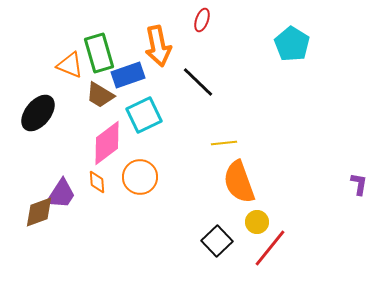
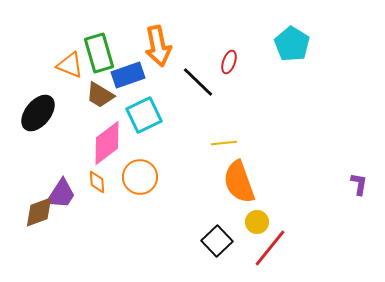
red ellipse: moved 27 px right, 42 px down
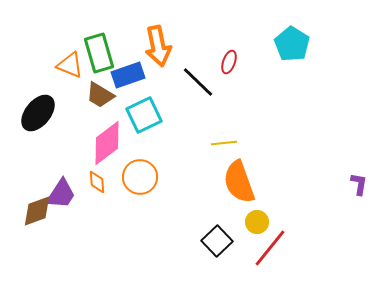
brown diamond: moved 2 px left, 1 px up
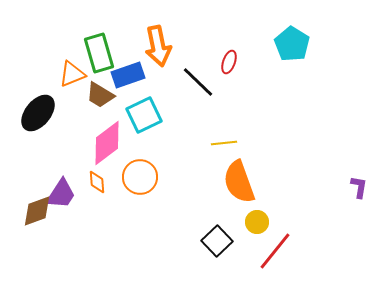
orange triangle: moved 2 px right, 9 px down; rotated 44 degrees counterclockwise
purple L-shape: moved 3 px down
red line: moved 5 px right, 3 px down
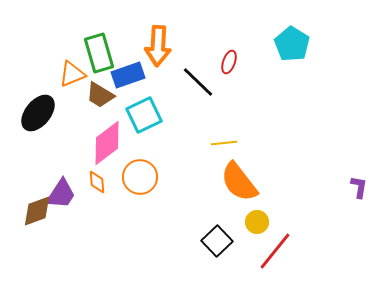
orange arrow: rotated 15 degrees clockwise
orange semicircle: rotated 18 degrees counterclockwise
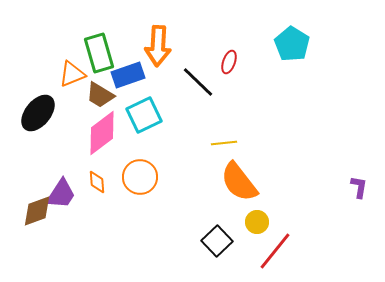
pink diamond: moved 5 px left, 10 px up
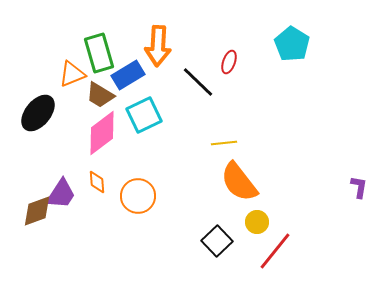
blue rectangle: rotated 12 degrees counterclockwise
orange circle: moved 2 px left, 19 px down
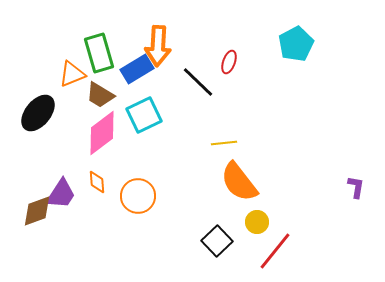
cyan pentagon: moved 4 px right; rotated 12 degrees clockwise
blue rectangle: moved 9 px right, 6 px up
purple L-shape: moved 3 px left
